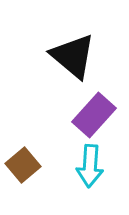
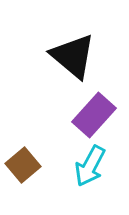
cyan arrow: rotated 24 degrees clockwise
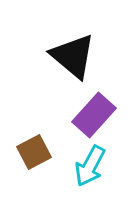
brown square: moved 11 px right, 13 px up; rotated 12 degrees clockwise
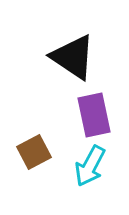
black triangle: moved 1 px down; rotated 6 degrees counterclockwise
purple rectangle: rotated 54 degrees counterclockwise
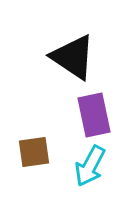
brown square: rotated 20 degrees clockwise
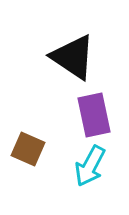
brown square: moved 6 px left, 3 px up; rotated 32 degrees clockwise
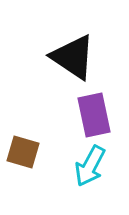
brown square: moved 5 px left, 3 px down; rotated 8 degrees counterclockwise
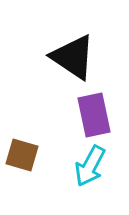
brown square: moved 1 px left, 3 px down
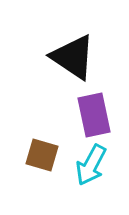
brown square: moved 20 px right
cyan arrow: moved 1 px right, 1 px up
